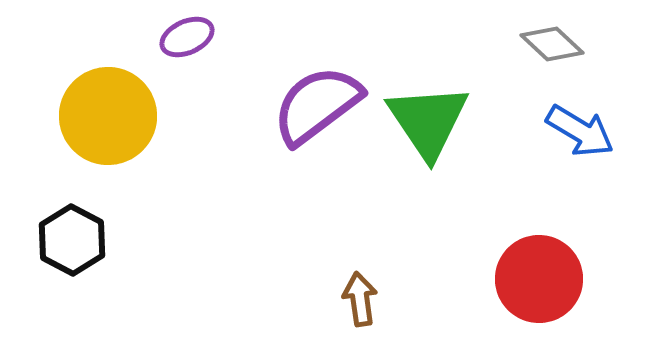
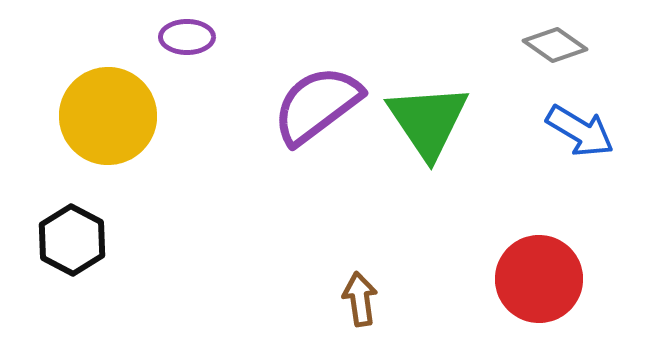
purple ellipse: rotated 24 degrees clockwise
gray diamond: moved 3 px right, 1 px down; rotated 8 degrees counterclockwise
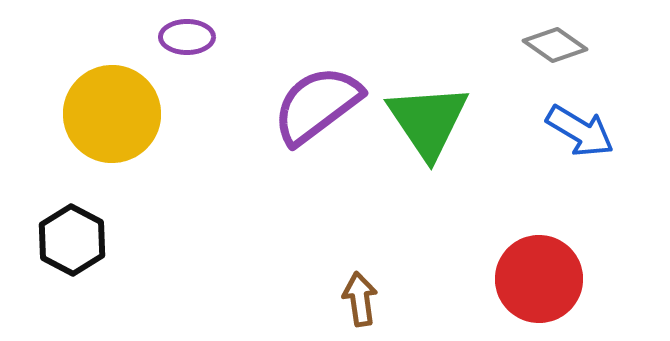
yellow circle: moved 4 px right, 2 px up
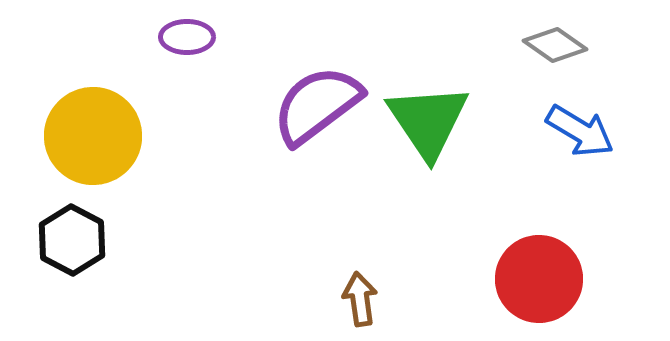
yellow circle: moved 19 px left, 22 px down
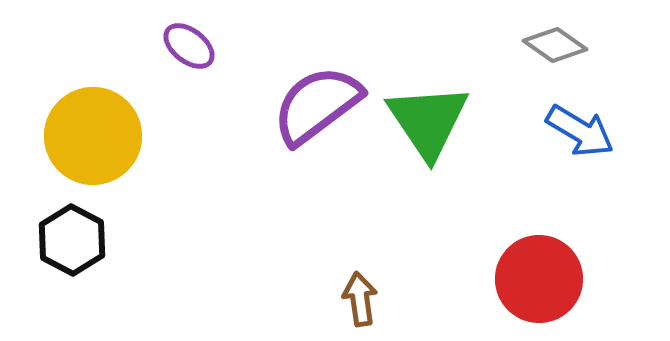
purple ellipse: moved 2 px right, 9 px down; rotated 38 degrees clockwise
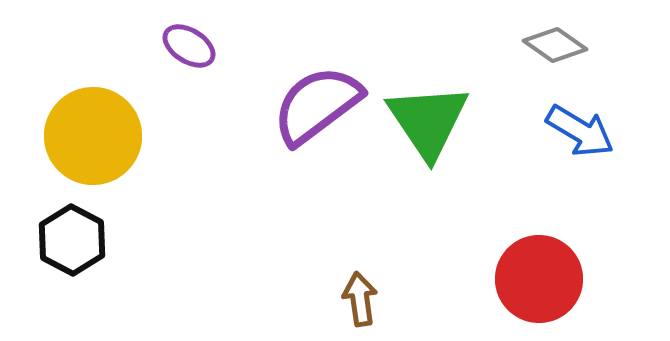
purple ellipse: rotated 6 degrees counterclockwise
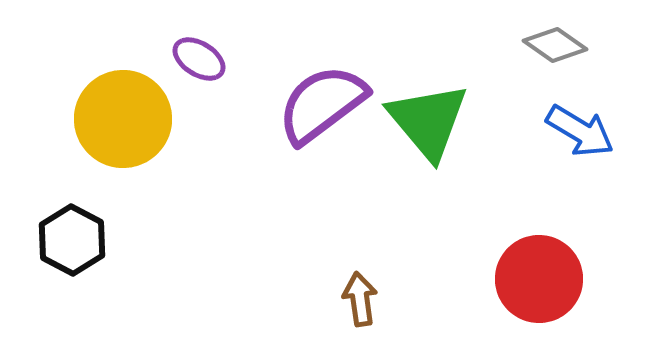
purple ellipse: moved 10 px right, 13 px down
purple semicircle: moved 5 px right, 1 px up
green triangle: rotated 6 degrees counterclockwise
yellow circle: moved 30 px right, 17 px up
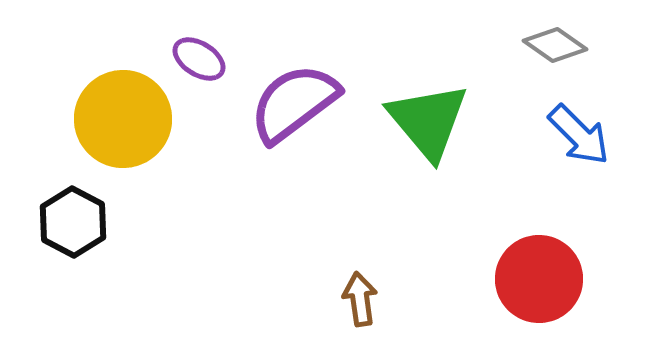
purple semicircle: moved 28 px left, 1 px up
blue arrow: moved 1 px left, 4 px down; rotated 14 degrees clockwise
black hexagon: moved 1 px right, 18 px up
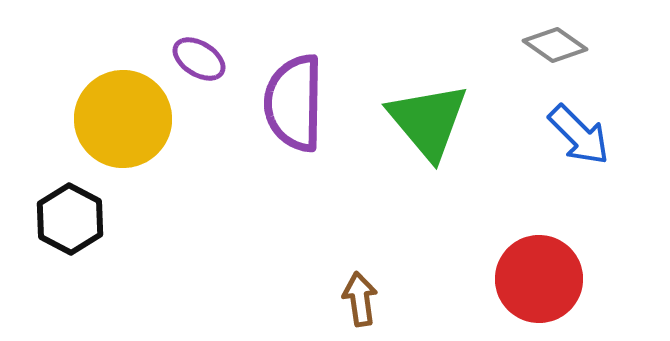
purple semicircle: rotated 52 degrees counterclockwise
black hexagon: moved 3 px left, 3 px up
